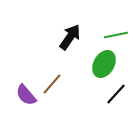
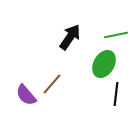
black line: rotated 35 degrees counterclockwise
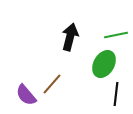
black arrow: rotated 20 degrees counterclockwise
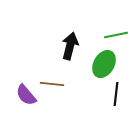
black arrow: moved 9 px down
brown line: rotated 55 degrees clockwise
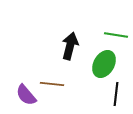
green line: rotated 20 degrees clockwise
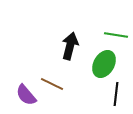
brown line: rotated 20 degrees clockwise
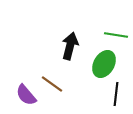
brown line: rotated 10 degrees clockwise
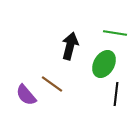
green line: moved 1 px left, 2 px up
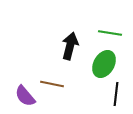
green line: moved 5 px left
brown line: rotated 25 degrees counterclockwise
purple semicircle: moved 1 px left, 1 px down
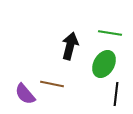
purple semicircle: moved 2 px up
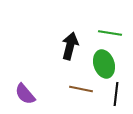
green ellipse: rotated 48 degrees counterclockwise
brown line: moved 29 px right, 5 px down
